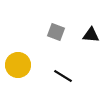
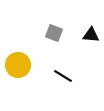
gray square: moved 2 px left, 1 px down
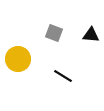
yellow circle: moved 6 px up
